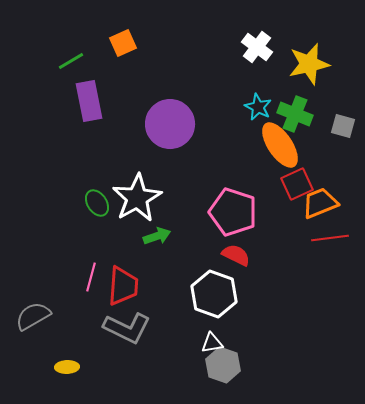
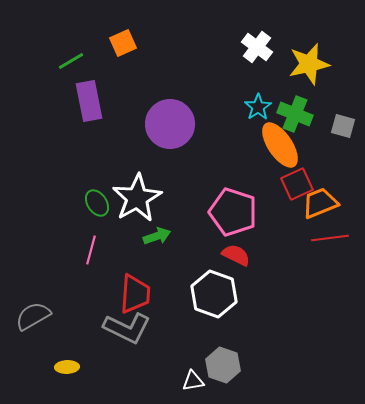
cyan star: rotated 12 degrees clockwise
pink line: moved 27 px up
red trapezoid: moved 12 px right, 8 px down
white triangle: moved 19 px left, 38 px down
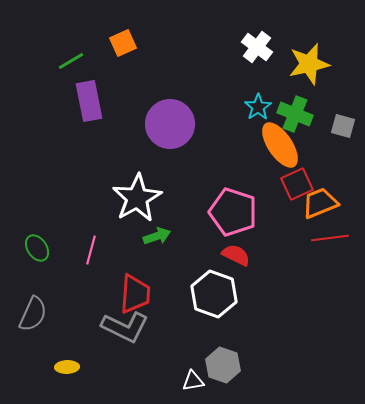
green ellipse: moved 60 px left, 45 px down
gray semicircle: moved 2 px up; rotated 144 degrees clockwise
gray L-shape: moved 2 px left, 1 px up
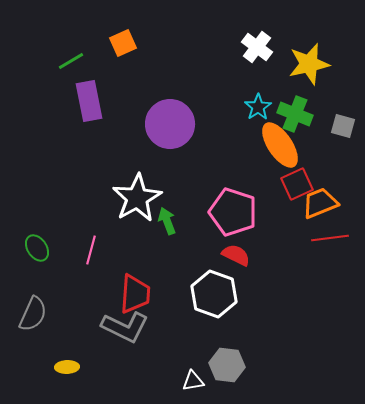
green arrow: moved 10 px right, 15 px up; rotated 92 degrees counterclockwise
gray hexagon: moved 4 px right; rotated 12 degrees counterclockwise
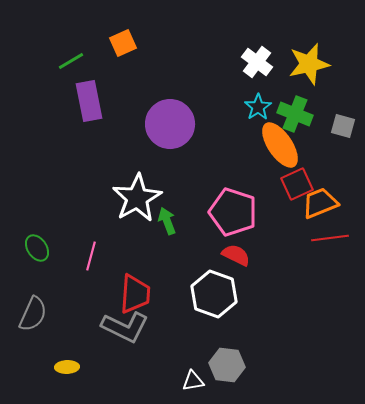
white cross: moved 15 px down
pink line: moved 6 px down
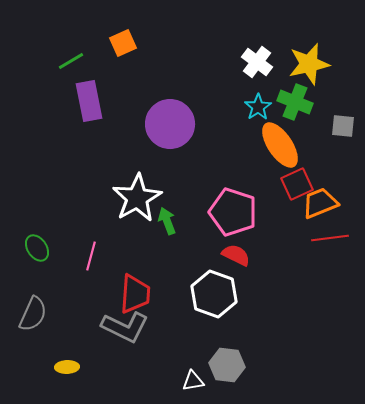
green cross: moved 12 px up
gray square: rotated 10 degrees counterclockwise
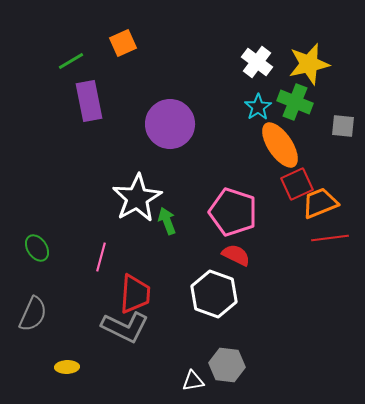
pink line: moved 10 px right, 1 px down
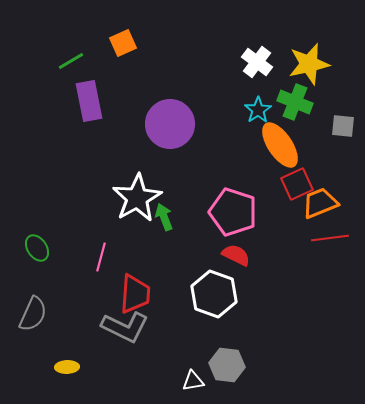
cyan star: moved 3 px down
green arrow: moved 3 px left, 4 px up
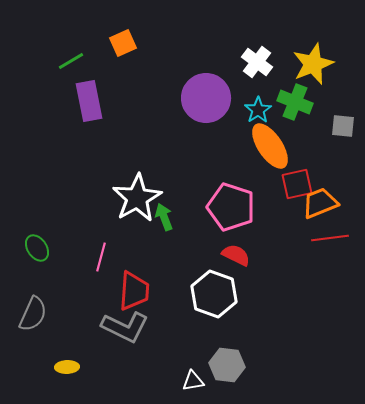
yellow star: moved 4 px right; rotated 9 degrees counterclockwise
purple circle: moved 36 px right, 26 px up
orange ellipse: moved 10 px left, 1 px down
red square: rotated 12 degrees clockwise
pink pentagon: moved 2 px left, 5 px up
red trapezoid: moved 1 px left, 3 px up
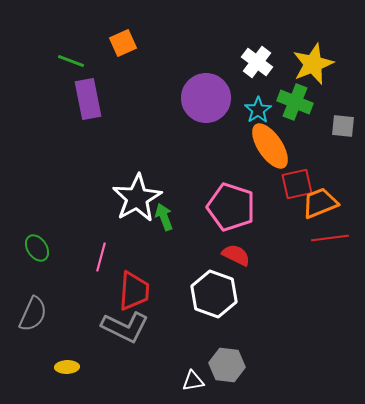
green line: rotated 52 degrees clockwise
purple rectangle: moved 1 px left, 2 px up
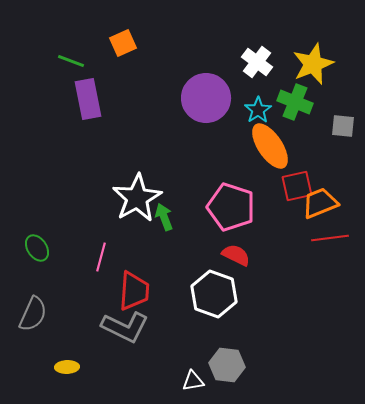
red square: moved 2 px down
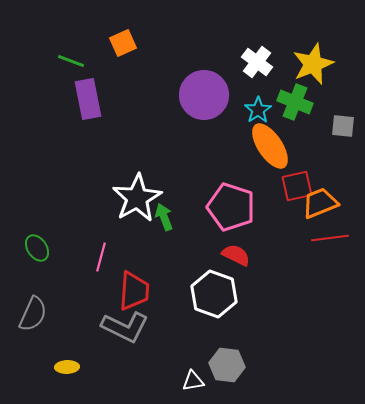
purple circle: moved 2 px left, 3 px up
